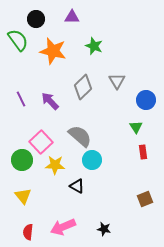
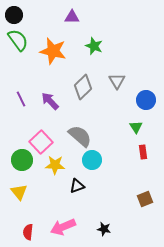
black circle: moved 22 px left, 4 px up
black triangle: rotated 49 degrees counterclockwise
yellow triangle: moved 4 px left, 4 px up
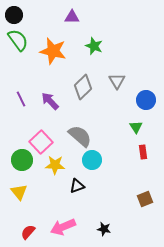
red semicircle: rotated 35 degrees clockwise
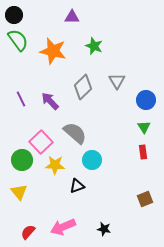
green triangle: moved 8 px right
gray semicircle: moved 5 px left, 3 px up
